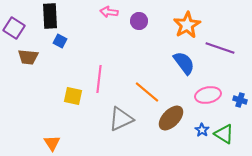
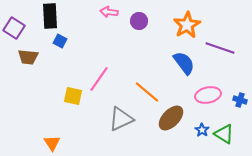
pink line: rotated 28 degrees clockwise
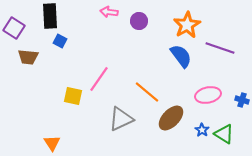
blue semicircle: moved 3 px left, 7 px up
blue cross: moved 2 px right
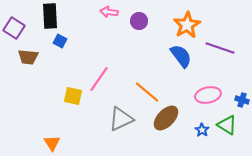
brown ellipse: moved 5 px left
green triangle: moved 3 px right, 9 px up
